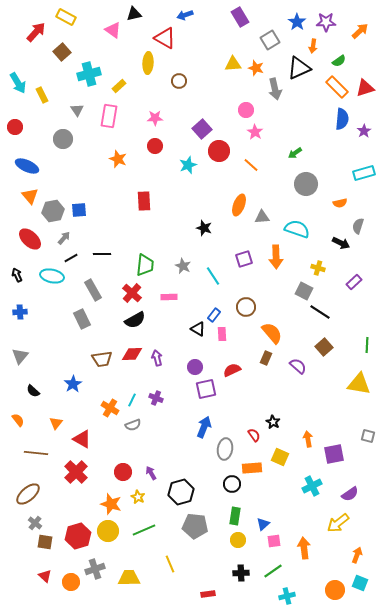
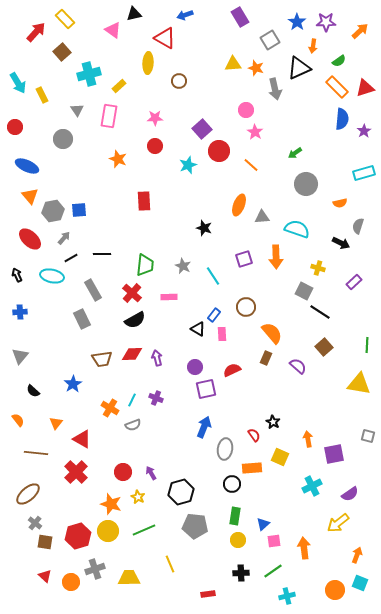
yellow rectangle at (66, 17): moved 1 px left, 2 px down; rotated 18 degrees clockwise
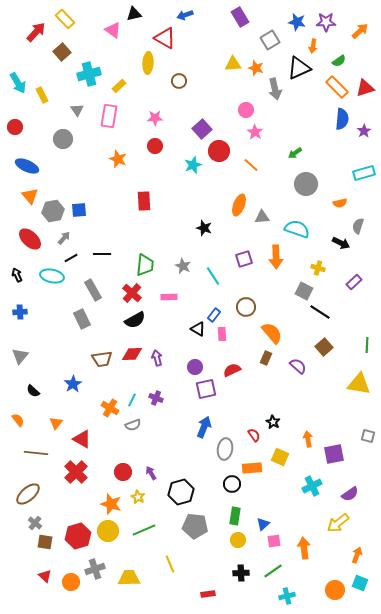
blue star at (297, 22): rotated 24 degrees counterclockwise
cyan star at (188, 165): moved 5 px right
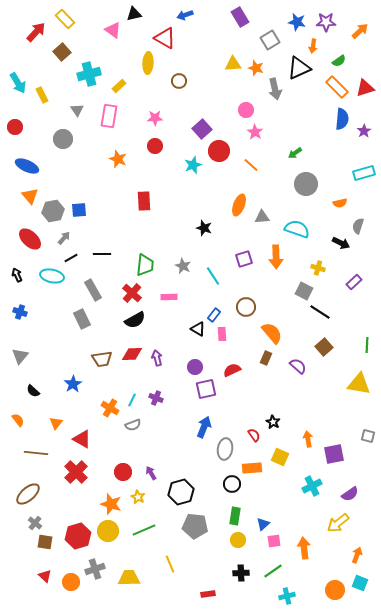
blue cross at (20, 312): rotated 24 degrees clockwise
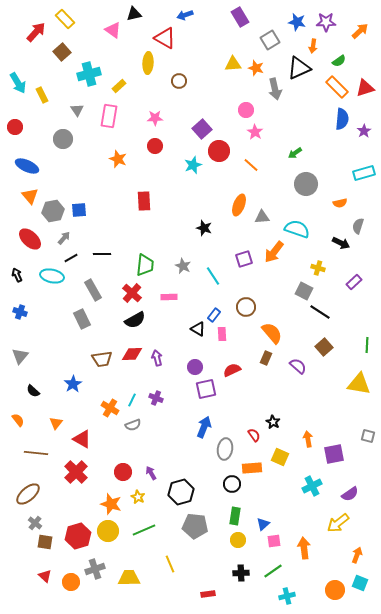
orange arrow at (276, 257): moved 2 px left, 5 px up; rotated 40 degrees clockwise
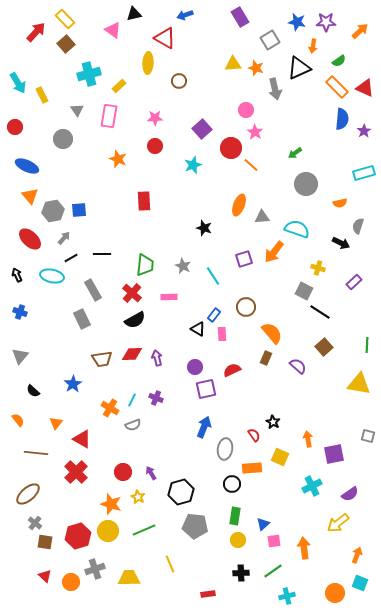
brown square at (62, 52): moved 4 px right, 8 px up
red triangle at (365, 88): rotated 42 degrees clockwise
red circle at (219, 151): moved 12 px right, 3 px up
orange circle at (335, 590): moved 3 px down
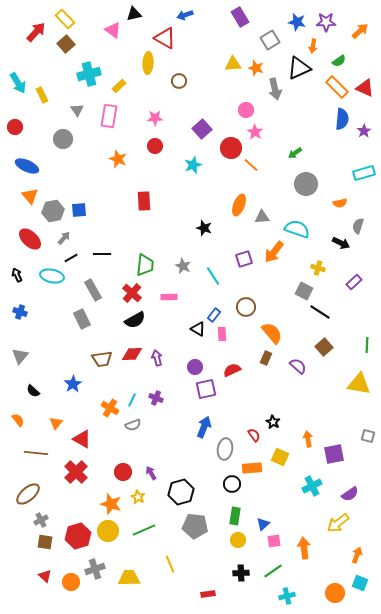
gray cross at (35, 523): moved 6 px right, 3 px up; rotated 24 degrees clockwise
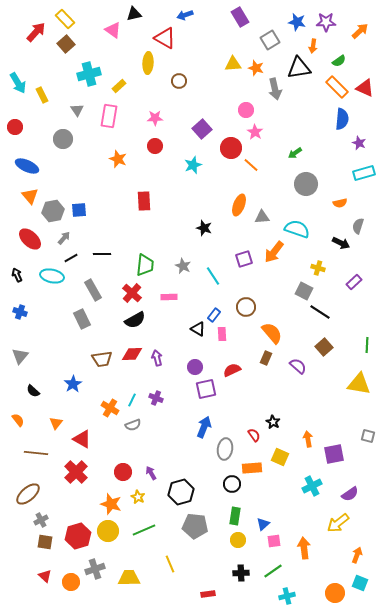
black triangle at (299, 68): rotated 15 degrees clockwise
purple star at (364, 131): moved 5 px left, 12 px down; rotated 16 degrees counterclockwise
